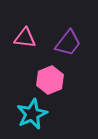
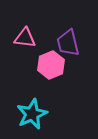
purple trapezoid: rotated 128 degrees clockwise
pink hexagon: moved 1 px right, 15 px up
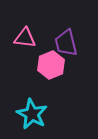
purple trapezoid: moved 2 px left
cyan star: rotated 20 degrees counterclockwise
